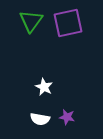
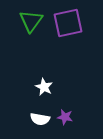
purple star: moved 2 px left
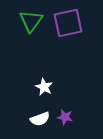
white semicircle: rotated 30 degrees counterclockwise
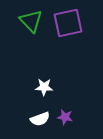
green triangle: rotated 20 degrees counterclockwise
white star: rotated 24 degrees counterclockwise
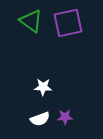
green triangle: rotated 10 degrees counterclockwise
white star: moved 1 px left
purple star: rotated 14 degrees counterclockwise
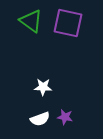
purple square: rotated 24 degrees clockwise
purple star: rotated 14 degrees clockwise
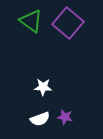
purple square: rotated 28 degrees clockwise
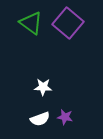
green triangle: moved 2 px down
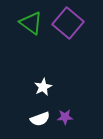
white star: rotated 30 degrees counterclockwise
purple star: rotated 14 degrees counterclockwise
